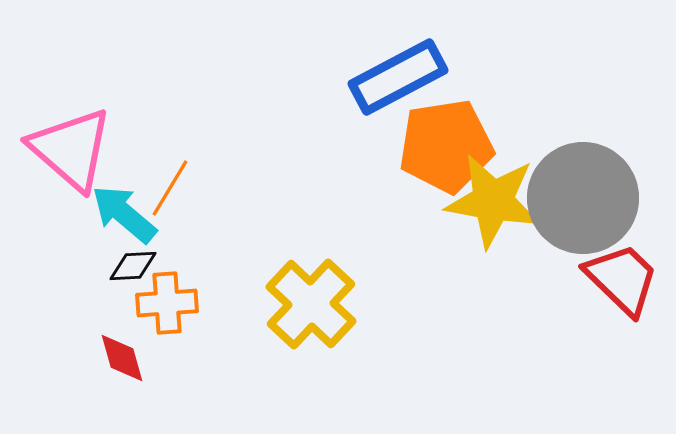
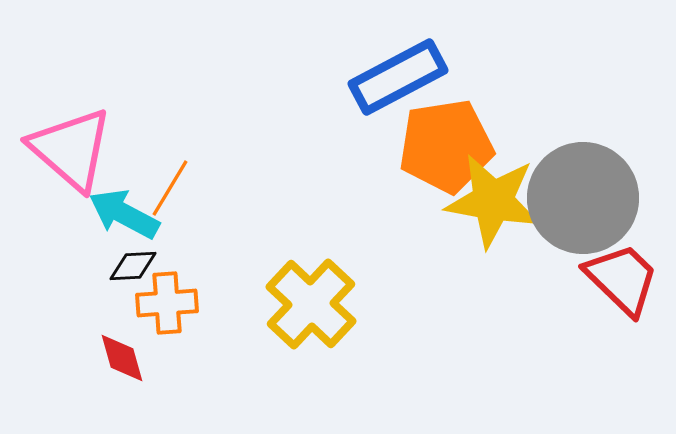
cyan arrow: rotated 12 degrees counterclockwise
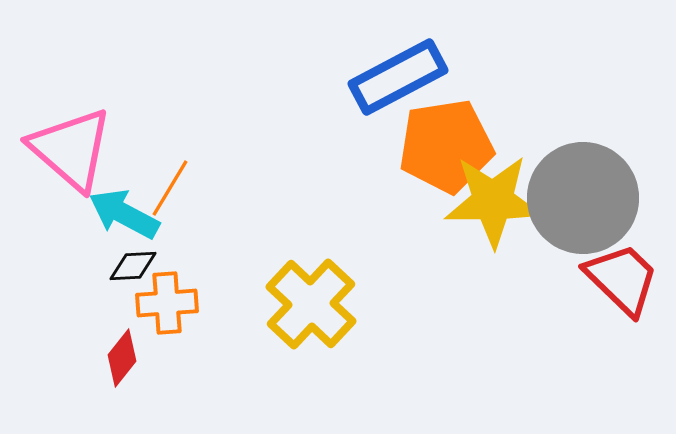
yellow star: rotated 10 degrees counterclockwise
red diamond: rotated 54 degrees clockwise
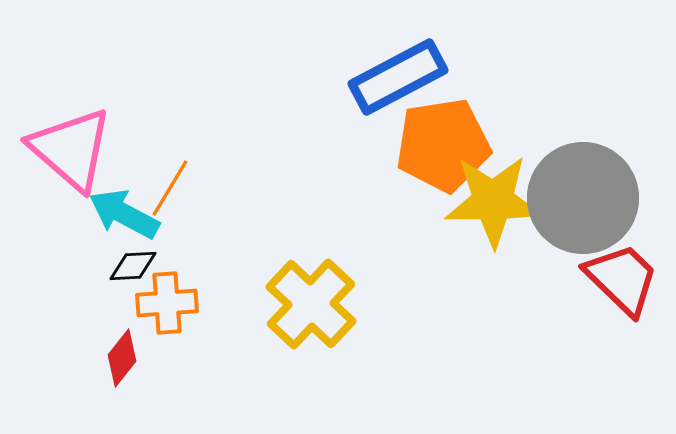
orange pentagon: moved 3 px left, 1 px up
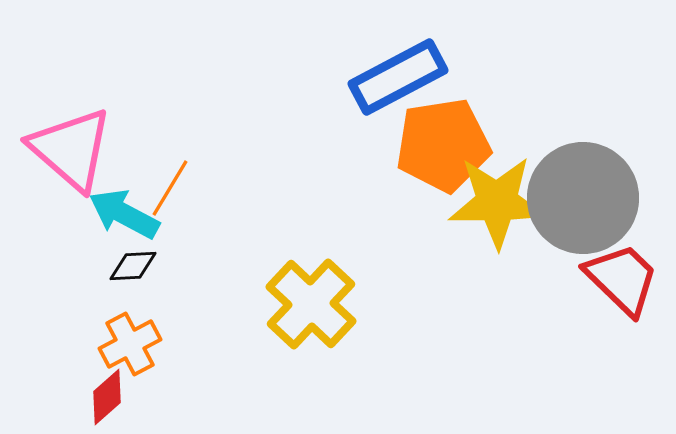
yellow star: moved 4 px right, 1 px down
orange cross: moved 37 px left, 41 px down; rotated 24 degrees counterclockwise
red diamond: moved 15 px left, 39 px down; rotated 10 degrees clockwise
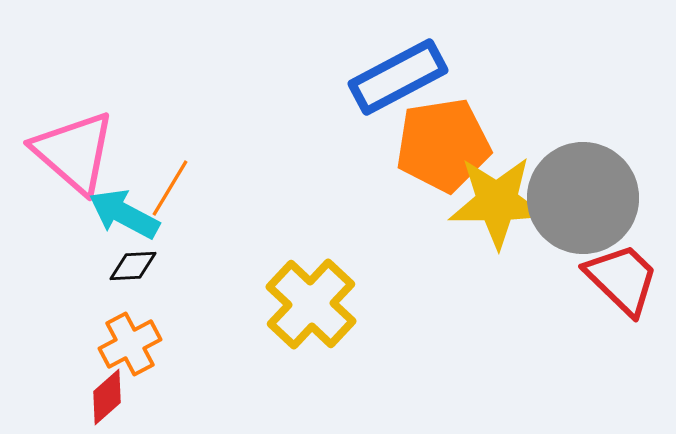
pink triangle: moved 3 px right, 3 px down
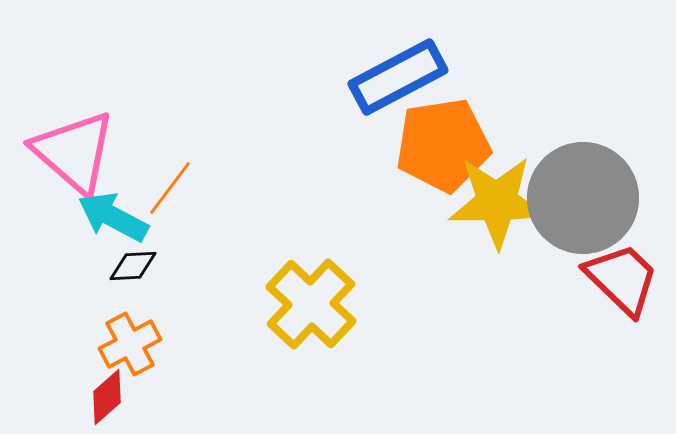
orange line: rotated 6 degrees clockwise
cyan arrow: moved 11 px left, 3 px down
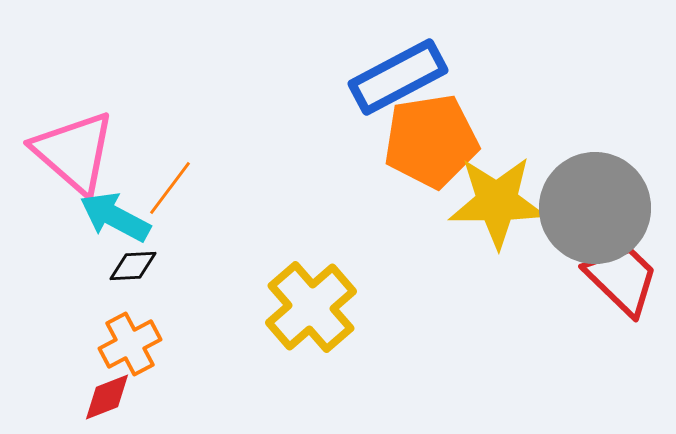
orange pentagon: moved 12 px left, 4 px up
gray circle: moved 12 px right, 10 px down
cyan arrow: moved 2 px right
yellow cross: moved 3 px down; rotated 6 degrees clockwise
red diamond: rotated 20 degrees clockwise
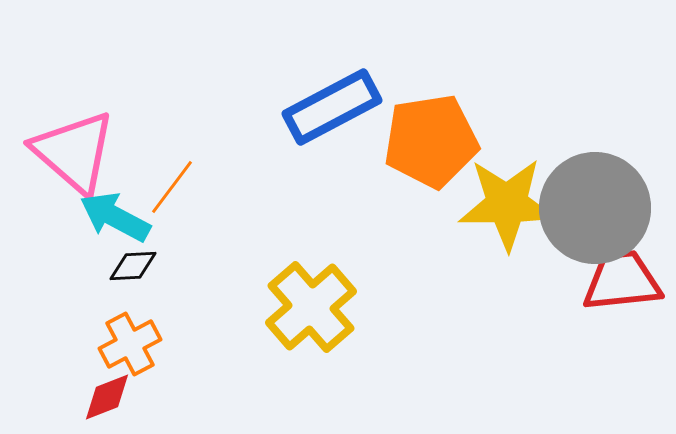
blue rectangle: moved 66 px left, 30 px down
orange line: moved 2 px right, 1 px up
yellow star: moved 10 px right, 2 px down
red trapezoid: moved 2 px down; rotated 50 degrees counterclockwise
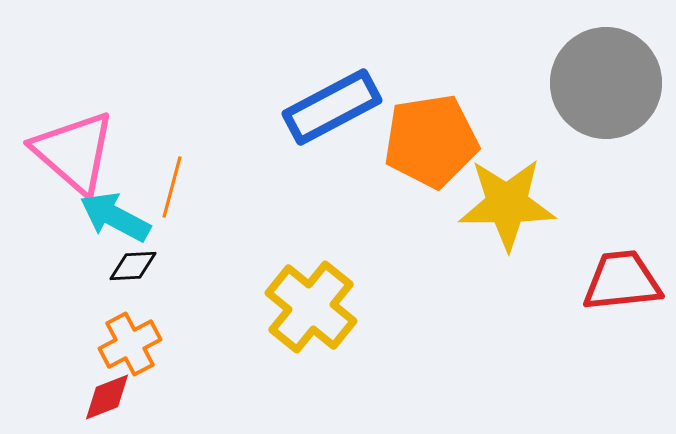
orange line: rotated 22 degrees counterclockwise
gray circle: moved 11 px right, 125 px up
yellow cross: rotated 10 degrees counterclockwise
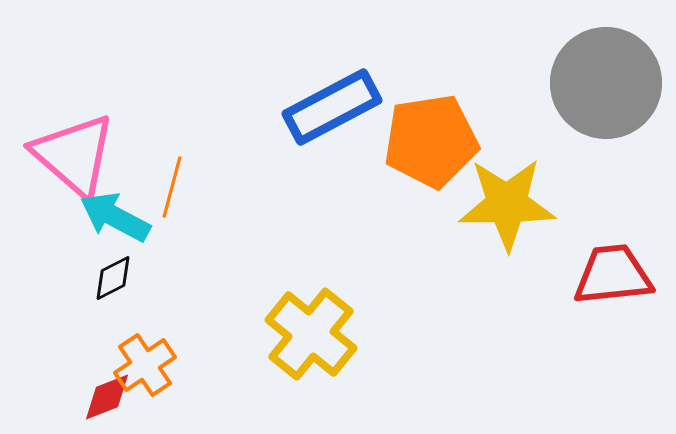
pink triangle: moved 3 px down
black diamond: moved 20 px left, 12 px down; rotated 24 degrees counterclockwise
red trapezoid: moved 9 px left, 6 px up
yellow cross: moved 27 px down
orange cross: moved 15 px right, 21 px down; rotated 6 degrees counterclockwise
